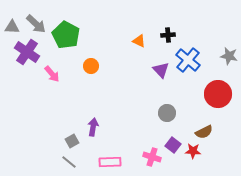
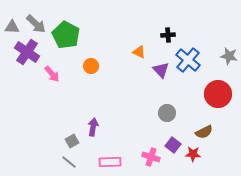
orange triangle: moved 11 px down
red star: moved 3 px down
pink cross: moved 1 px left
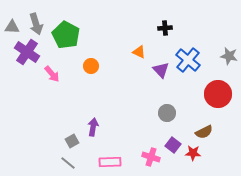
gray arrow: rotated 30 degrees clockwise
black cross: moved 3 px left, 7 px up
red star: moved 1 px up
gray line: moved 1 px left, 1 px down
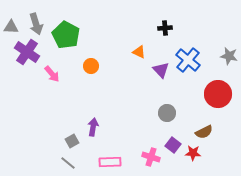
gray triangle: moved 1 px left
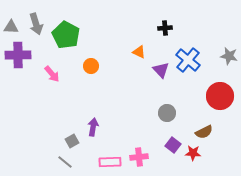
purple cross: moved 9 px left, 3 px down; rotated 35 degrees counterclockwise
red circle: moved 2 px right, 2 px down
pink cross: moved 12 px left; rotated 24 degrees counterclockwise
gray line: moved 3 px left, 1 px up
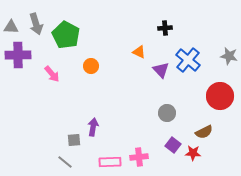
gray square: moved 2 px right, 1 px up; rotated 24 degrees clockwise
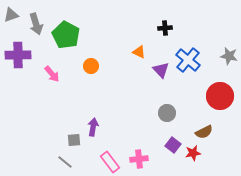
gray triangle: moved 12 px up; rotated 21 degrees counterclockwise
red star: rotated 14 degrees counterclockwise
pink cross: moved 2 px down
pink rectangle: rotated 55 degrees clockwise
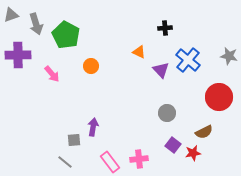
red circle: moved 1 px left, 1 px down
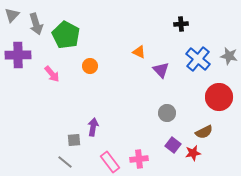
gray triangle: moved 1 px right; rotated 28 degrees counterclockwise
black cross: moved 16 px right, 4 px up
blue cross: moved 10 px right, 1 px up
orange circle: moved 1 px left
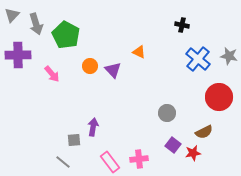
black cross: moved 1 px right, 1 px down; rotated 16 degrees clockwise
purple triangle: moved 48 px left
gray line: moved 2 px left
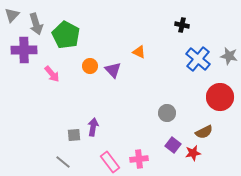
purple cross: moved 6 px right, 5 px up
red circle: moved 1 px right
gray square: moved 5 px up
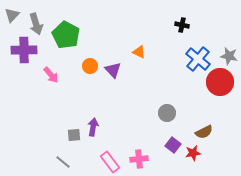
pink arrow: moved 1 px left, 1 px down
red circle: moved 15 px up
